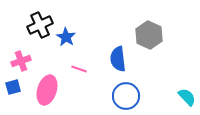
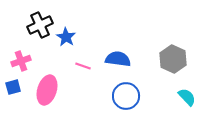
gray hexagon: moved 24 px right, 24 px down
blue semicircle: rotated 105 degrees clockwise
pink line: moved 4 px right, 3 px up
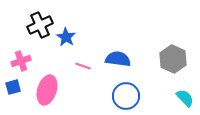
cyan semicircle: moved 2 px left, 1 px down
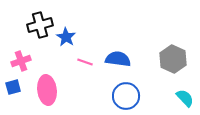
black cross: rotated 10 degrees clockwise
pink line: moved 2 px right, 4 px up
pink ellipse: rotated 24 degrees counterclockwise
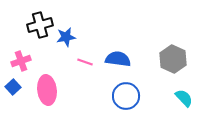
blue star: rotated 30 degrees clockwise
blue square: rotated 28 degrees counterclockwise
cyan semicircle: moved 1 px left
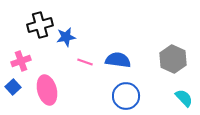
blue semicircle: moved 1 px down
pink ellipse: rotated 8 degrees counterclockwise
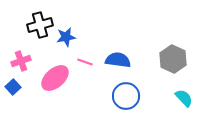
pink ellipse: moved 8 px right, 12 px up; rotated 64 degrees clockwise
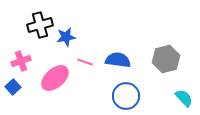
gray hexagon: moved 7 px left; rotated 20 degrees clockwise
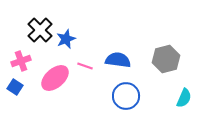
black cross: moved 5 px down; rotated 30 degrees counterclockwise
blue star: moved 2 px down; rotated 12 degrees counterclockwise
pink line: moved 4 px down
blue square: moved 2 px right; rotated 14 degrees counterclockwise
cyan semicircle: rotated 66 degrees clockwise
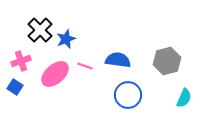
gray hexagon: moved 1 px right, 2 px down
pink ellipse: moved 4 px up
blue circle: moved 2 px right, 1 px up
